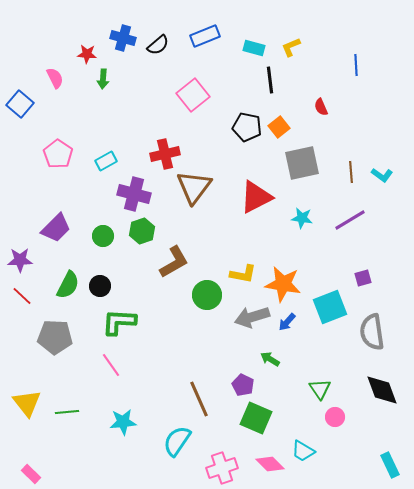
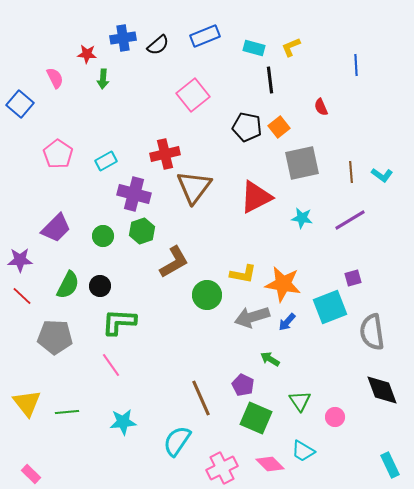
blue cross at (123, 38): rotated 25 degrees counterclockwise
purple square at (363, 278): moved 10 px left
green triangle at (320, 389): moved 20 px left, 12 px down
brown line at (199, 399): moved 2 px right, 1 px up
pink cross at (222, 468): rotated 8 degrees counterclockwise
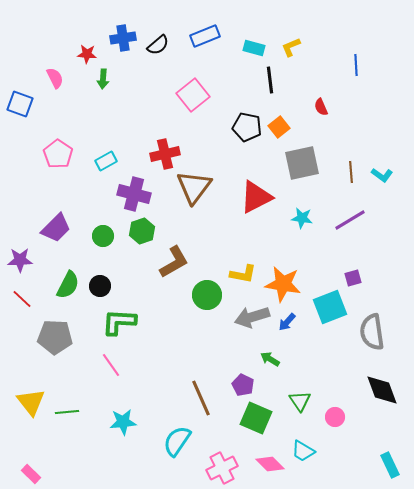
blue square at (20, 104): rotated 20 degrees counterclockwise
red line at (22, 296): moved 3 px down
yellow triangle at (27, 403): moved 4 px right, 1 px up
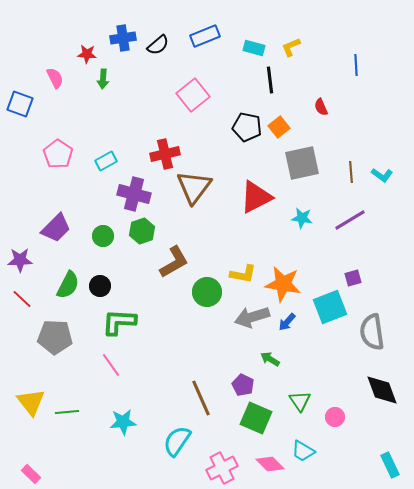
green circle at (207, 295): moved 3 px up
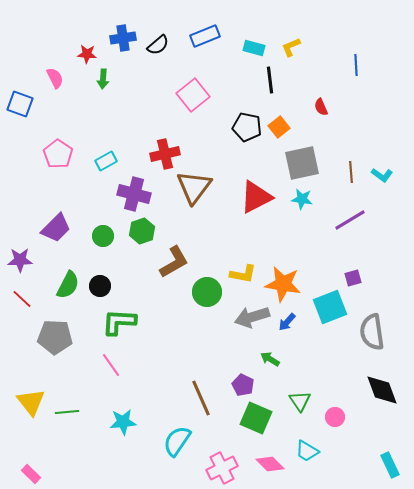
cyan star at (302, 218): moved 19 px up
cyan trapezoid at (303, 451): moved 4 px right
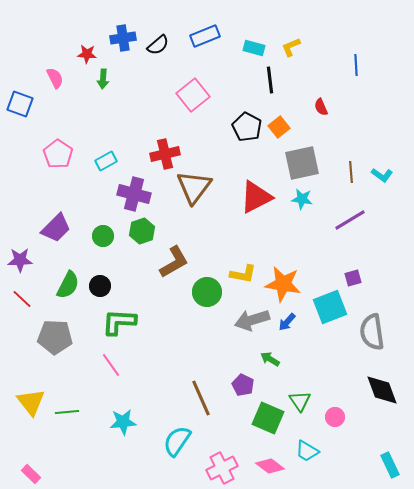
black pentagon at (247, 127): rotated 16 degrees clockwise
gray arrow at (252, 317): moved 3 px down
green square at (256, 418): moved 12 px right
pink diamond at (270, 464): moved 2 px down; rotated 8 degrees counterclockwise
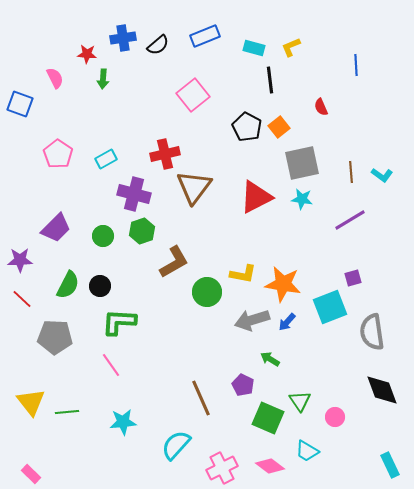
cyan rectangle at (106, 161): moved 2 px up
cyan semicircle at (177, 441): moved 1 px left, 4 px down; rotated 8 degrees clockwise
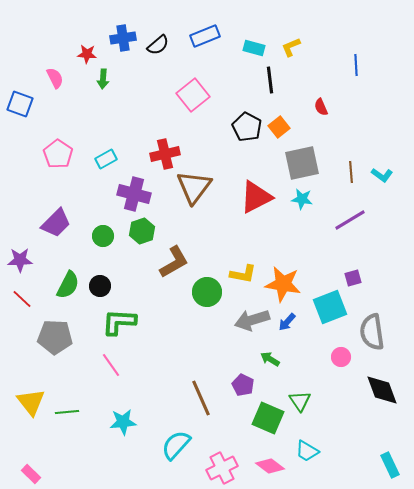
purple trapezoid at (56, 228): moved 5 px up
pink circle at (335, 417): moved 6 px right, 60 px up
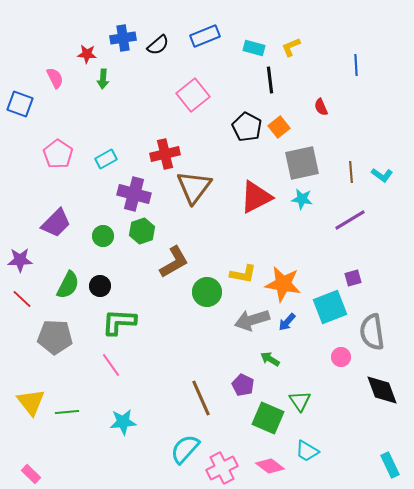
cyan semicircle at (176, 445): moved 9 px right, 4 px down
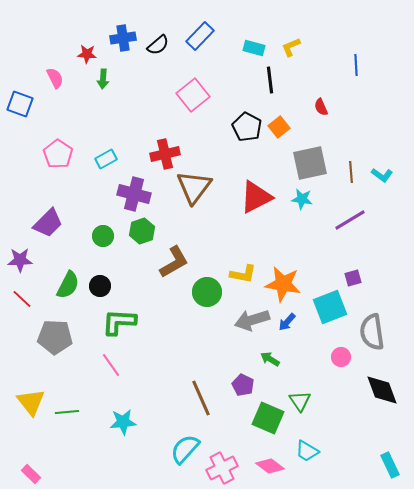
blue rectangle at (205, 36): moved 5 px left; rotated 24 degrees counterclockwise
gray square at (302, 163): moved 8 px right
purple trapezoid at (56, 223): moved 8 px left
